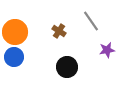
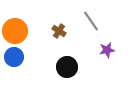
orange circle: moved 1 px up
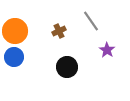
brown cross: rotated 32 degrees clockwise
purple star: rotated 28 degrees counterclockwise
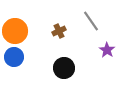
black circle: moved 3 px left, 1 px down
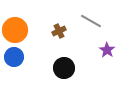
gray line: rotated 25 degrees counterclockwise
orange circle: moved 1 px up
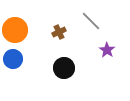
gray line: rotated 15 degrees clockwise
brown cross: moved 1 px down
blue circle: moved 1 px left, 2 px down
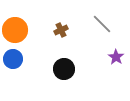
gray line: moved 11 px right, 3 px down
brown cross: moved 2 px right, 2 px up
purple star: moved 9 px right, 7 px down
black circle: moved 1 px down
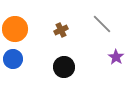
orange circle: moved 1 px up
black circle: moved 2 px up
